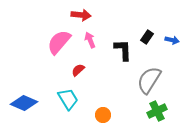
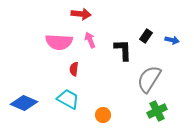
red arrow: moved 1 px up
black rectangle: moved 1 px left, 1 px up
pink semicircle: rotated 128 degrees counterclockwise
red semicircle: moved 4 px left, 1 px up; rotated 40 degrees counterclockwise
gray semicircle: moved 1 px up
cyan trapezoid: rotated 30 degrees counterclockwise
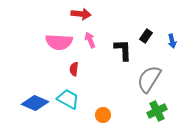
blue arrow: moved 1 px down; rotated 64 degrees clockwise
blue diamond: moved 11 px right
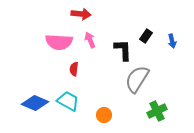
gray semicircle: moved 12 px left
cyan trapezoid: moved 2 px down
orange circle: moved 1 px right
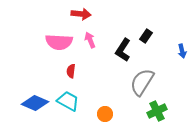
blue arrow: moved 10 px right, 10 px down
black L-shape: rotated 145 degrees counterclockwise
red semicircle: moved 3 px left, 2 px down
gray semicircle: moved 5 px right, 3 px down
orange circle: moved 1 px right, 1 px up
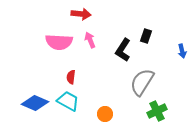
black rectangle: rotated 16 degrees counterclockwise
red semicircle: moved 6 px down
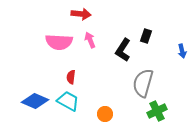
gray semicircle: moved 1 px right, 1 px down; rotated 16 degrees counterclockwise
blue diamond: moved 2 px up
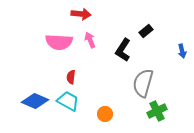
black rectangle: moved 5 px up; rotated 32 degrees clockwise
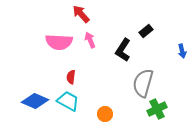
red arrow: rotated 138 degrees counterclockwise
green cross: moved 2 px up
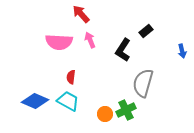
green cross: moved 31 px left, 1 px down
